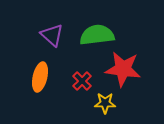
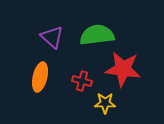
purple triangle: moved 2 px down
red cross: rotated 30 degrees counterclockwise
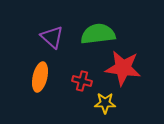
green semicircle: moved 1 px right, 1 px up
red star: moved 1 px up
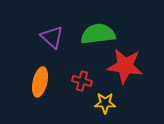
red star: moved 2 px right, 2 px up
orange ellipse: moved 5 px down
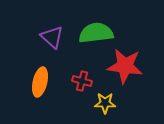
green semicircle: moved 2 px left, 1 px up
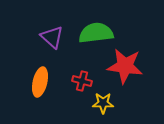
yellow star: moved 2 px left
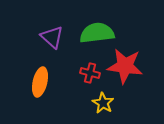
green semicircle: moved 1 px right
red cross: moved 8 px right, 8 px up
yellow star: rotated 30 degrees clockwise
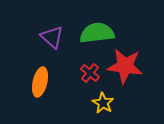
red cross: rotated 24 degrees clockwise
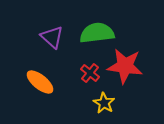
orange ellipse: rotated 64 degrees counterclockwise
yellow star: moved 1 px right
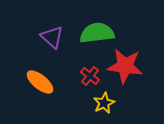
red cross: moved 3 px down
yellow star: rotated 15 degrees clockwise
